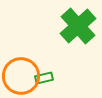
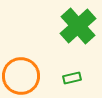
green rectangle: moved 28 px right
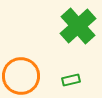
green rectangle: moved 1 px left, 2 px down
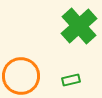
green cross: moved 1 px right
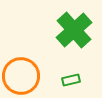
green cross: moved 5 px left, 4 px down
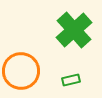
orange circle: moved 5 px up
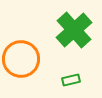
orange circle: moved 12 px up
